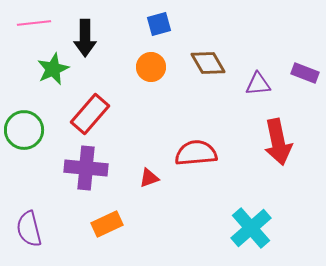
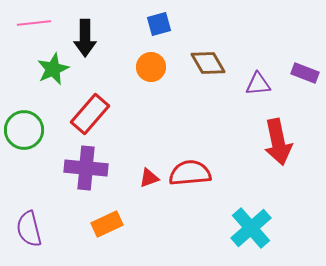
red semicircle: moved 6 px left, 20 px down
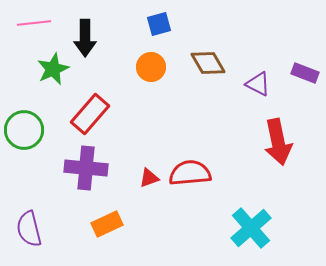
purple triangle: rotated 32 degrees clockwise
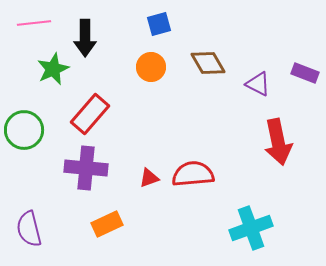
red semicircle: moved 3 px right, 1 px down
cyan cross: rotated 21 degrees clockwise
